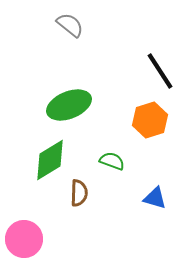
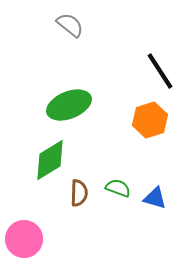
green semicircle: moved 6 px right, 27 px down
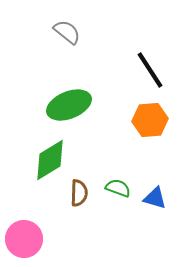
gray semicircle: moved 3 px left, 7 px down
black line: moved 10 px left, 1 px up
orange hexagon: rotated 12 degrees clockwise
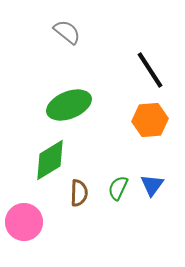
green semicircle: rotated 85 degrees counterclockwise
blue triangle: moved 3 px left, 13 px up; rotated 50 degrees clockwise
pink circle: moved 17 px up
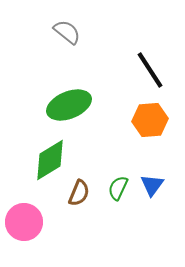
brown semicircle: rotated 20 degrees clockwise
